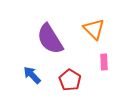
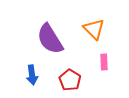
blue arrow: rotated 144 degrees counterclockwise
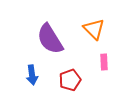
red pentagon: rotated 20 degrees clockwise
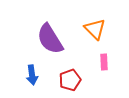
orange triangle: moved 1 px right
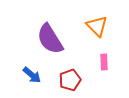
orange triangle: moved 2 px right, 3 px up
blue arrow: rotated 42 degrees counterclockwise
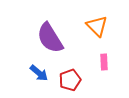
purple semicircle: moved 1 px up
blue arrow: moved 7 px right, 2 px up
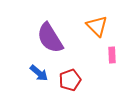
pink rectangle: moved 8 px right, 7 px up
